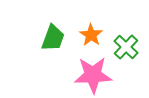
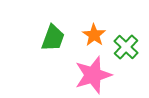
orange star: moved 3 px right
pink star: rotated 15 degrees counterclockwise
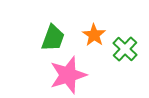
green cross: moved 1 px left, 2 px down
pink star: moved 25 px left
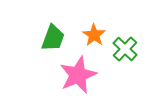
pink star: moved 10 px right; rotated 6 degrees counterclockwise
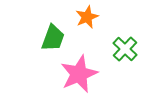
orange star: moved 7 px left, 18 px up; rotated 15 degrees clockwise
pink star: moved 1 px right, 1 px up
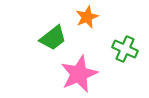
green trapezoid: rotated 32 degrees clockwise
green cross: rotated 20 degrees counterclockwise
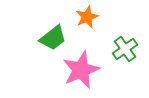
green cross: rotated 30 degrees clockwise
pink star: moved 2 px right, 4 px up
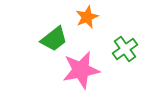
green trapezoid: moved 1 px right, 1 px down
pink star: rotated 12 degrees clockwise
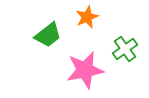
green trapezoid: moved 6 px left, 4 px up
pink star: moved 4 px right
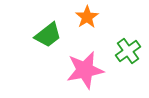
orange star: rotated 10 degrees counterclockwise
green cross: moved 3 px right, 2 px down
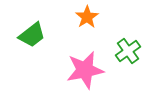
green trapezoid: moved 16 px left
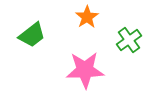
green cross: moved 1 px right, 11 px up
pink star: rotated 9 degrees clockwise
